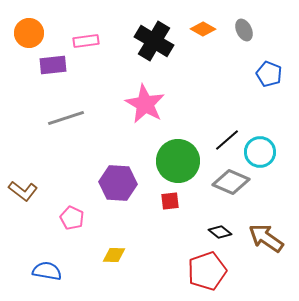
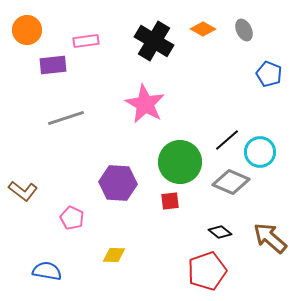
orange circle: moved 2 px left, 3 px up
green circle: moved 2 px right, 1 px down
brown arrow: moved 4 px right; rotated 6 degrees clockwise
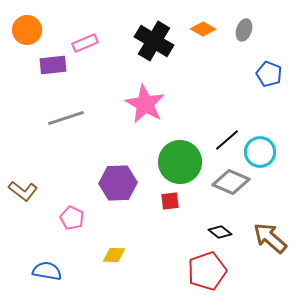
gray ellipse: rotated 45 degrees clockwise
pink rectangle: moved 1 px left, 2 px down; rotated 15 degrees counterclockwise
purple hexagon: rotated 6 degrees counterclockwise
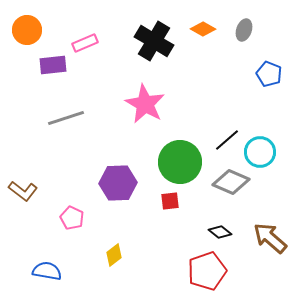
yellow diamond: rotated 40 degrees counterclockwise
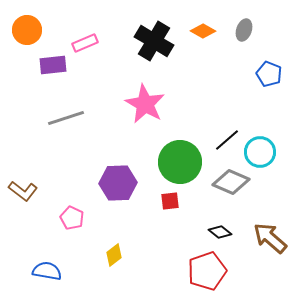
orange diamond: moved 2 px down
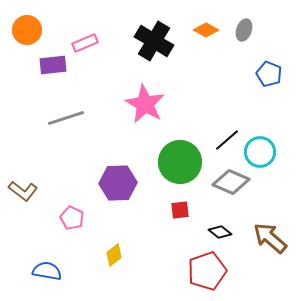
orange diamond: moved 3 px right, 1 px up
red square: moved 10 px right, 9 px down
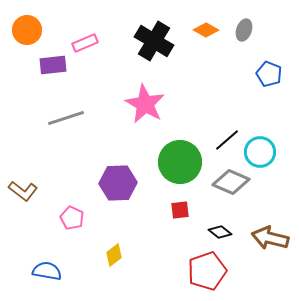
brown arrow: rotated 27 degrees counterclockwise
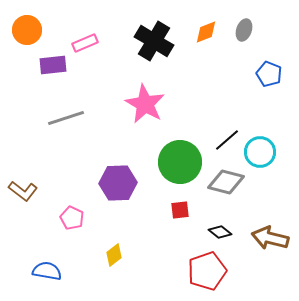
orange diamond: moved 2 px down; rotated 50 degrees counterclockwise
gray diamond: moved 5 px left; rotated 9 degrees counterclockwise
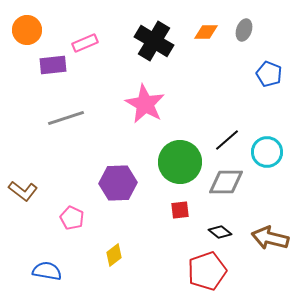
orange diamond: rotated 20 degrees clockwise
cyan circle: moved 7 px right
gray diamond: rotated 15 degrees counterclockwise
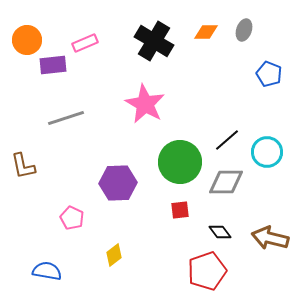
orange circle: moved 10 px down
brown L-shape: moved 25 px up; rotated 40 degrees clockwise
black diamond: rotated 15 degrees clockwise
